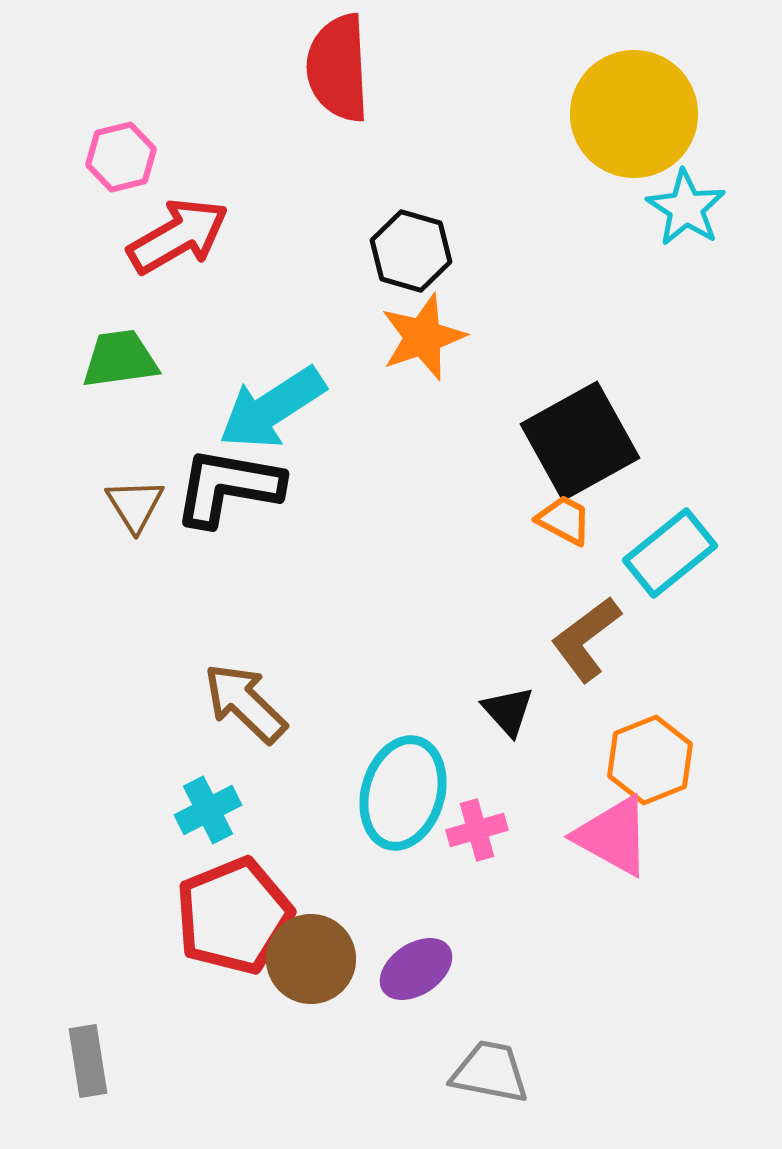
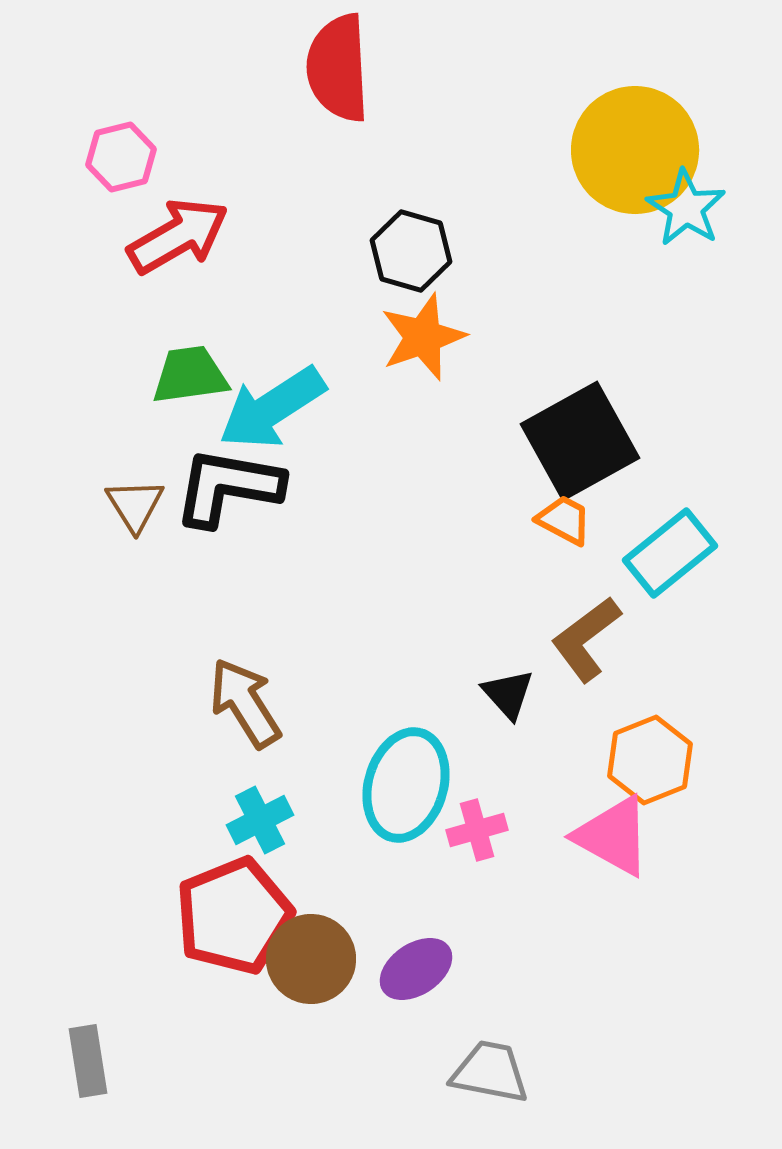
yellow circle: moved 1 px right, 36 px down
green trapezoid: moved 70 px right, 16 px down
brown arrow: rotated 14 degrees clockwise
black triangle: moved 17 px up
cyan ellipse: moved 3 px right, 8 px up
cyan cross: moved 52 px right, 10 px down
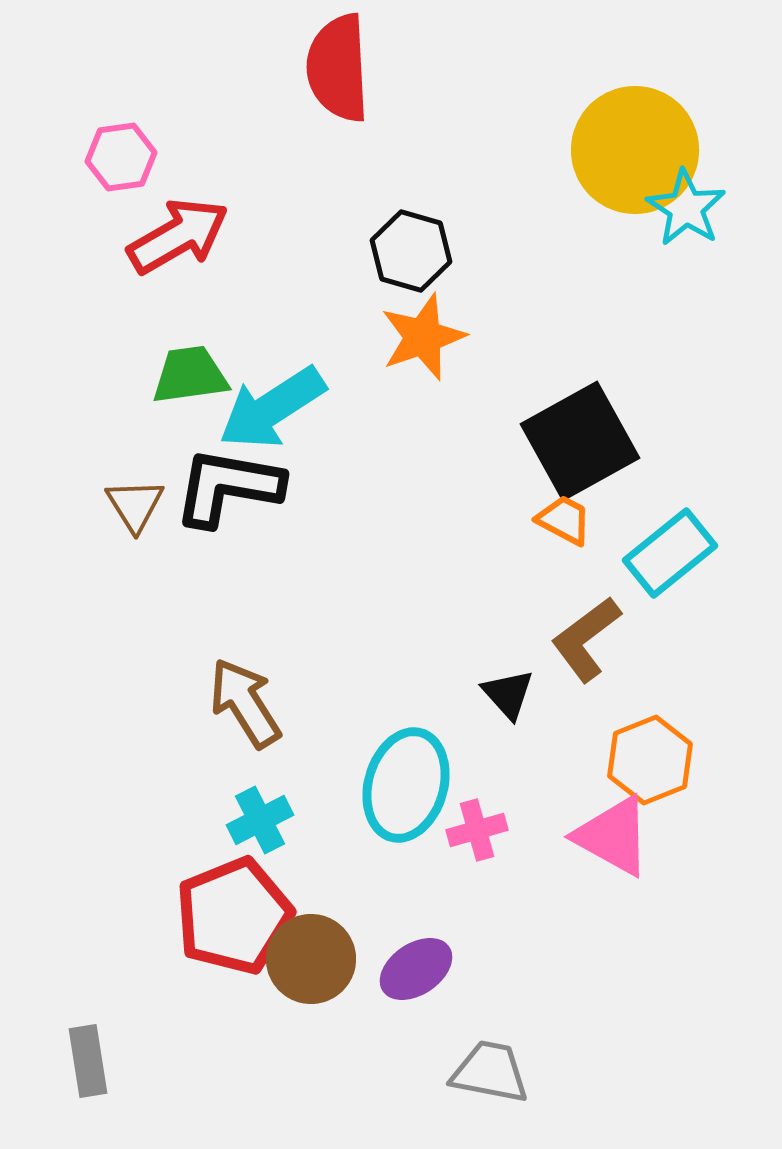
pink hexagon: rotated 6 degrees clockwise
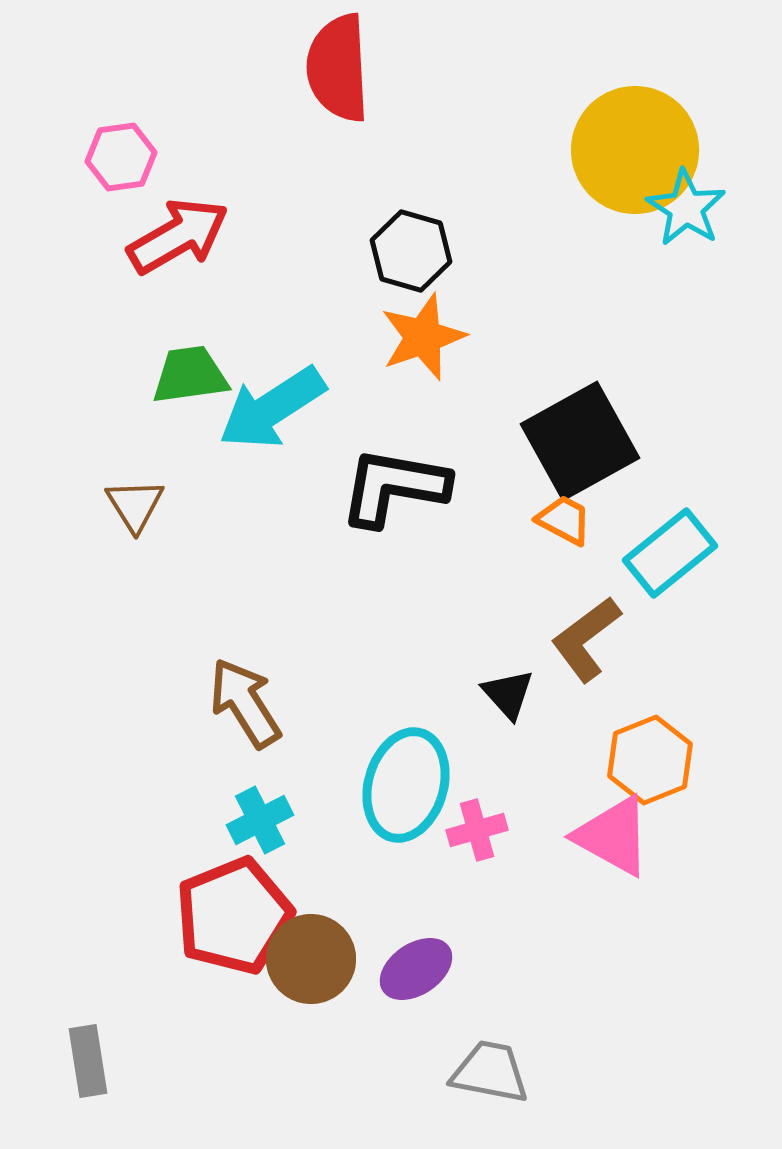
black L-shape: moved 166 px right
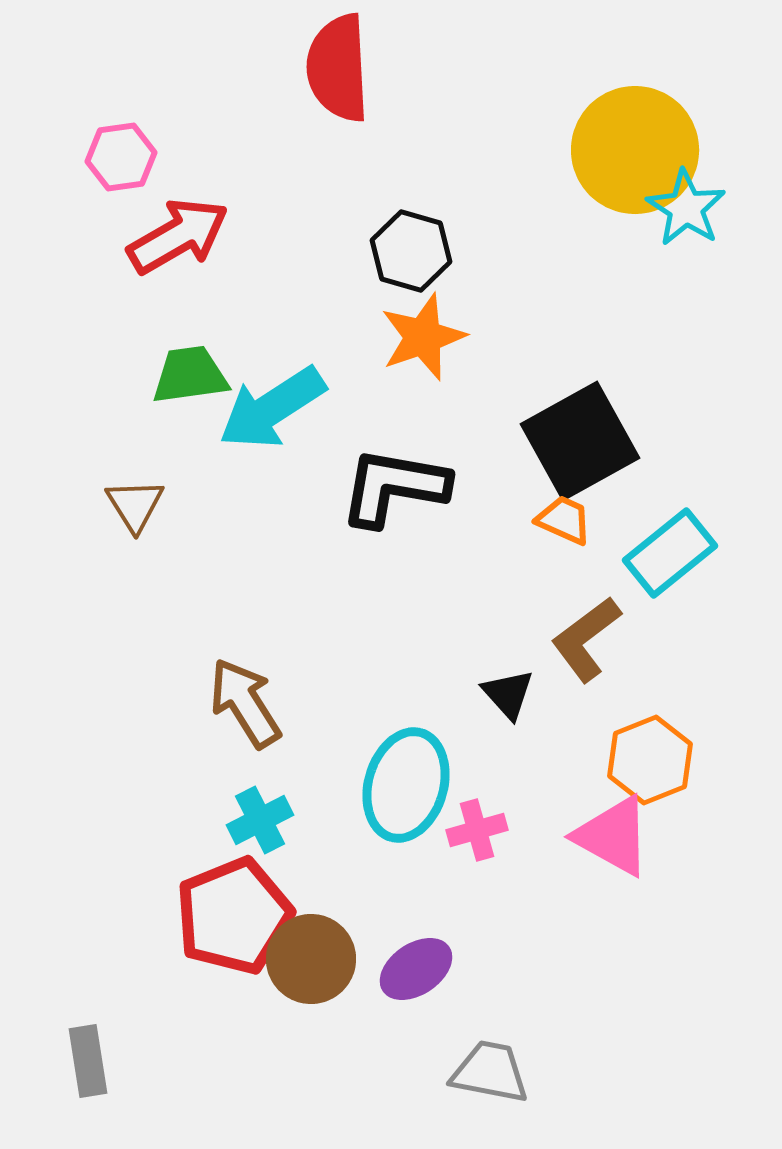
orange trapezoid: rotated 4 degrees counterclockwise
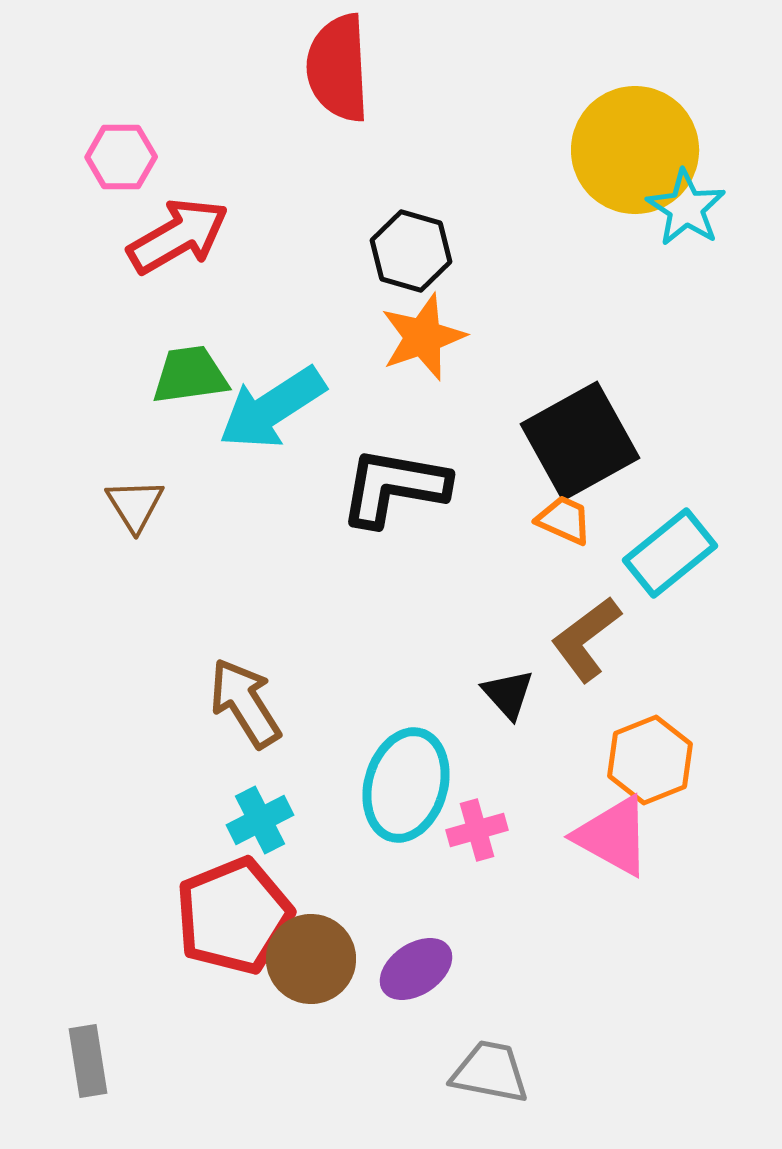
pink hexagon: rotated 8 degrees clockwise
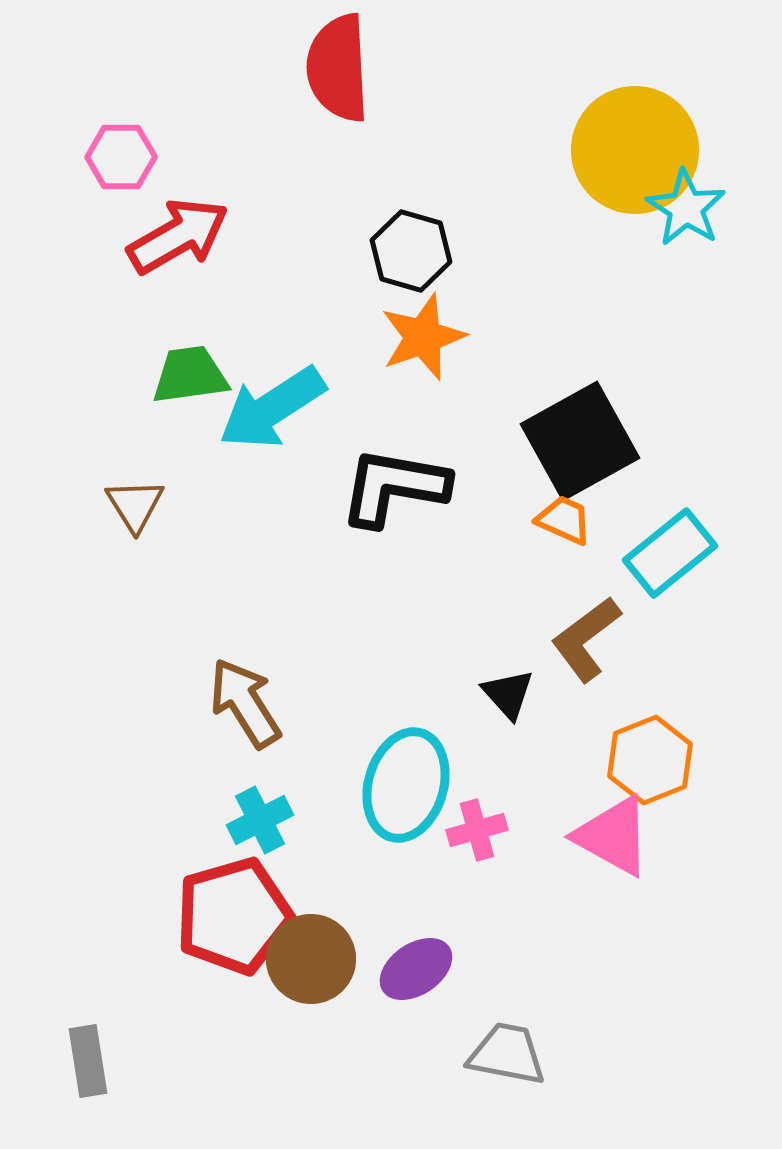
red pentagon: rotated 6 degrees clockwise
gray trapezoid: moved 17 px right, 18 px up
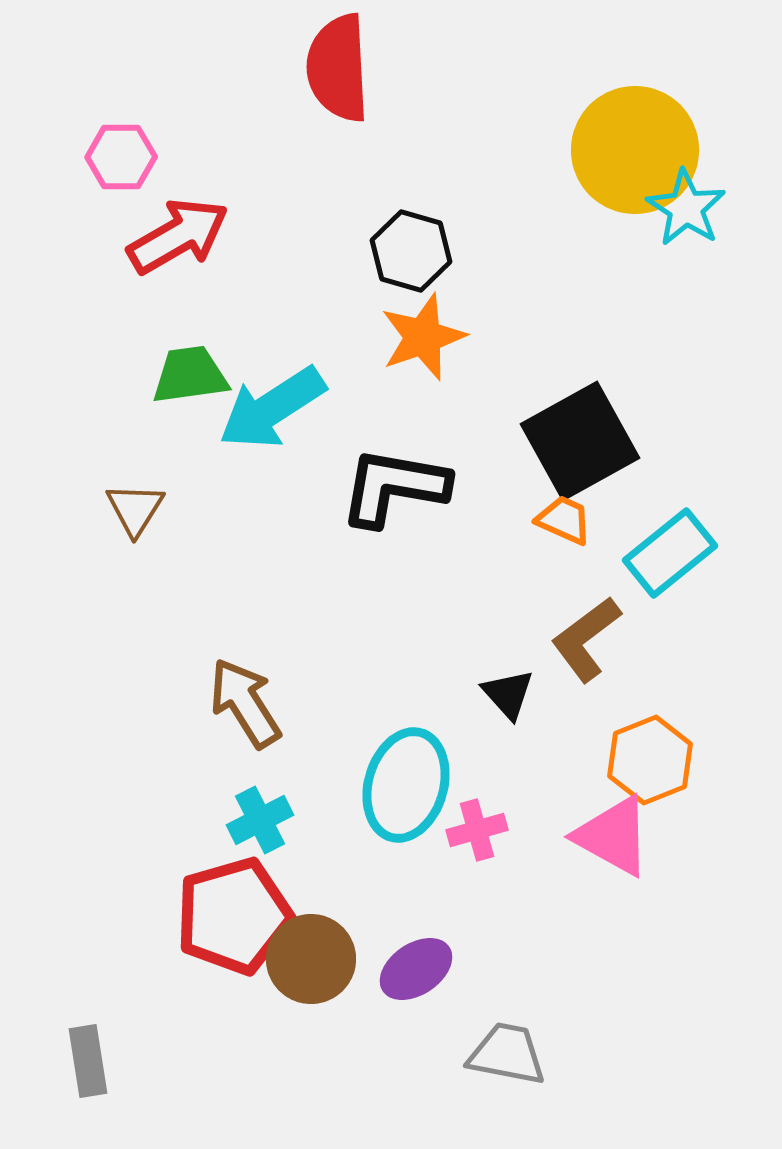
brown triangle: moved 4 px down; rotated 4 degrees clockwise
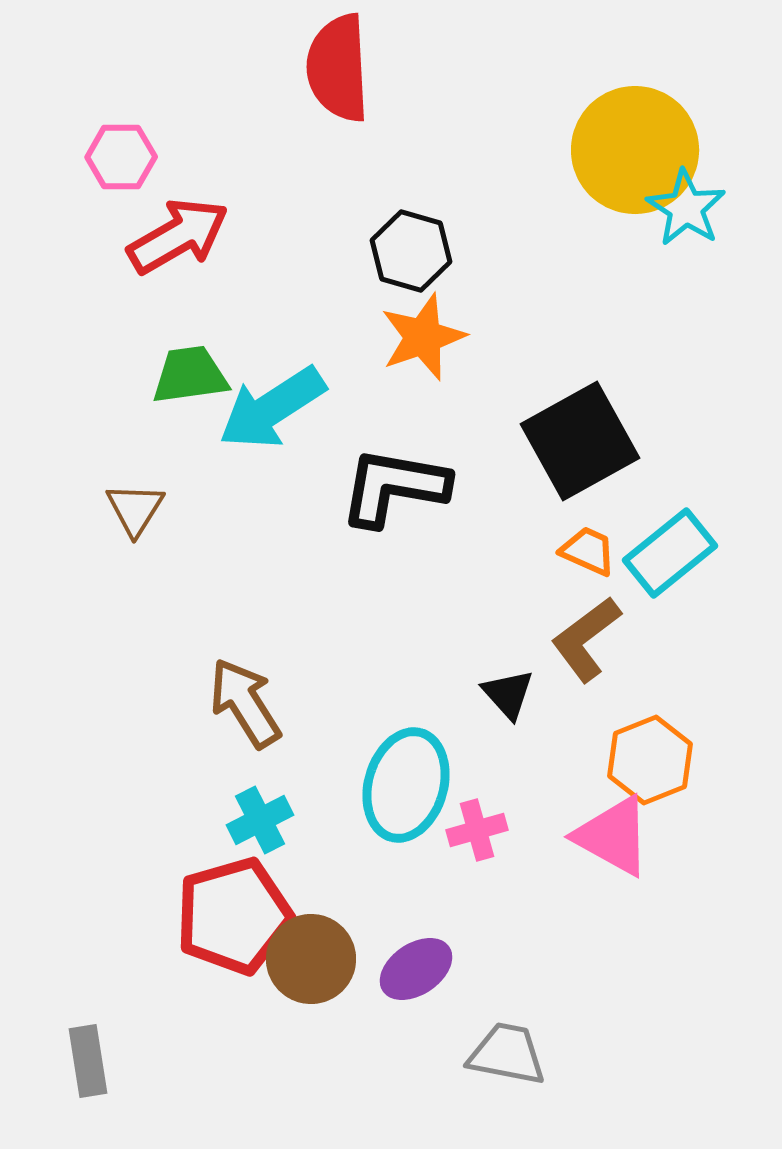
orange trapezoid: moved 24 px right, 31 px down
